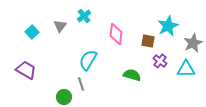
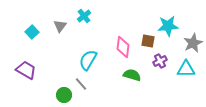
cyan star: rotated 20 degrees clockwise
pink diamond: moved 7 px right, 13 px down
purple cross: rotated 24 degrees clockwise
gray line: rotated 24 degrees counterclockwise
green circle: moved 2 px up
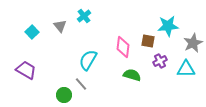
gray triangle: rotated 16 degrees counterclockwise
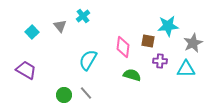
cyan cross: moved 1 px left
purple cross: rotated 32 degrees clockwise
gray line: moved 5 px right, 9 px down
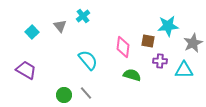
cyan semicircle: rotated 110 degrees clockwise
cyan triangle: moved 2 px left, 1 px down
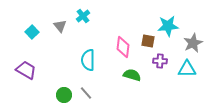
cyan semicircle: rotated 140 degrees counterclockwise
cyan triangle: moved 3 px right, 1 px up
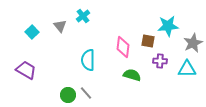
green circle: moved 4 px right
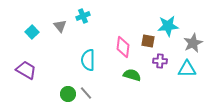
cyan cross: rotated 16 degrees clockwise
green circle: moved 1 px up
